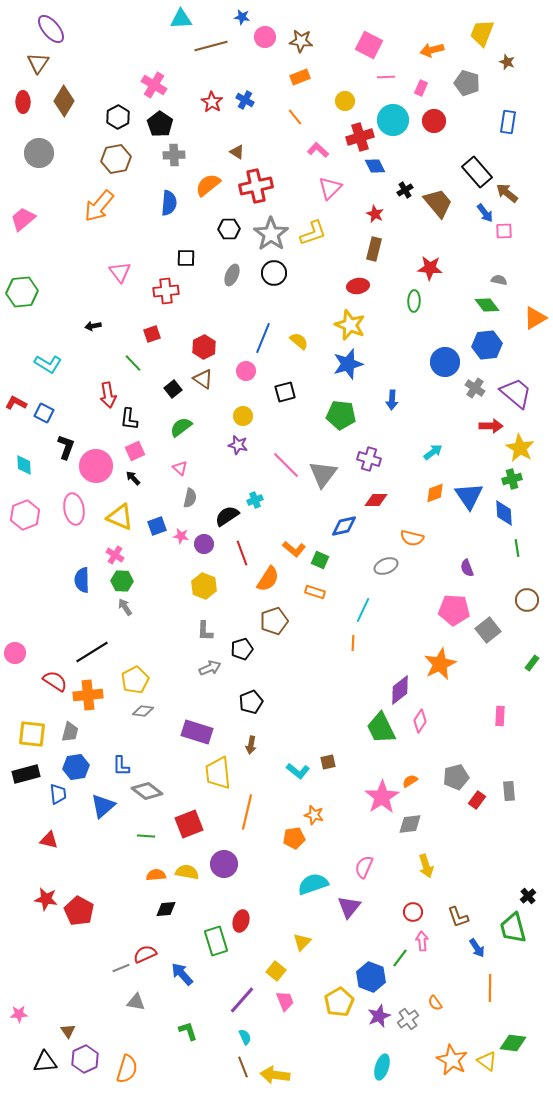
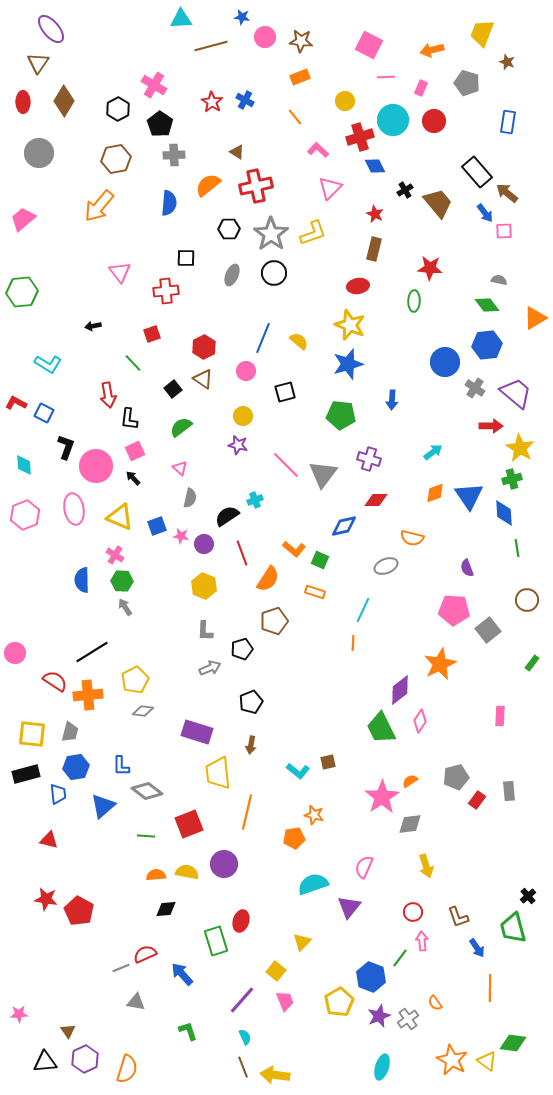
black hexagon at (118, 117): moved 8 px up
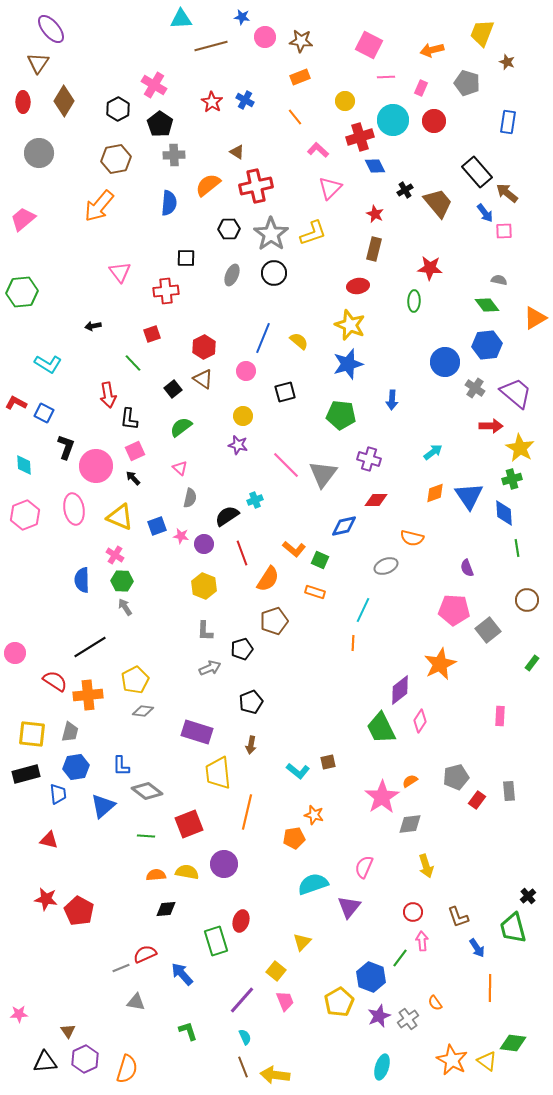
black line at (92, 652): moved 2 px left, 5 px up
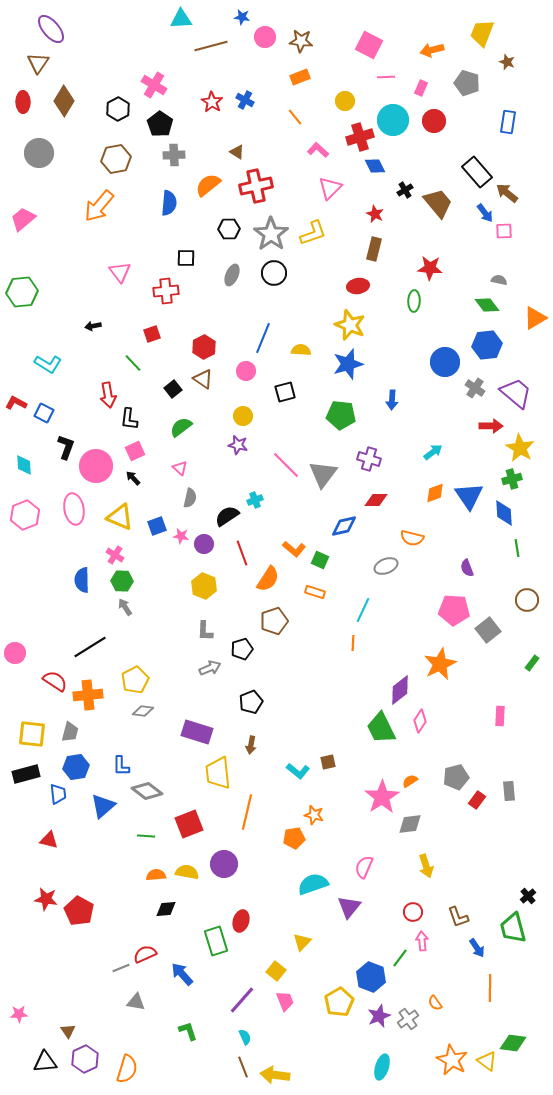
yellow semicircle at (299, 341): moved 2 px right, 9 px down; rotated 36 degrees counterclockwise
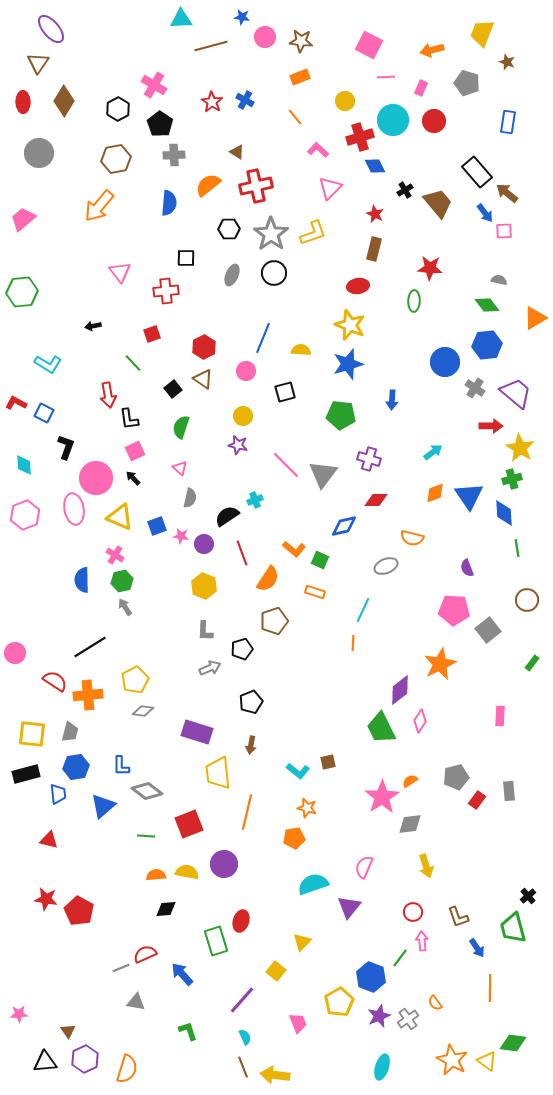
black L-shape at (129, 419): rotated 15 degrees counterclockwise
green semicircle at (181, 427): rotated 35 degrees counterclockwise
pink circle at (96, 466): moved 12 px down
green hexagon at (122, 581): rotated 15 degrees counterclockwise
orange star at (314, 815): moved 7 px left, 7 px up
pink trapezoid at (285, 1001): moved 13 px right, 22 px down
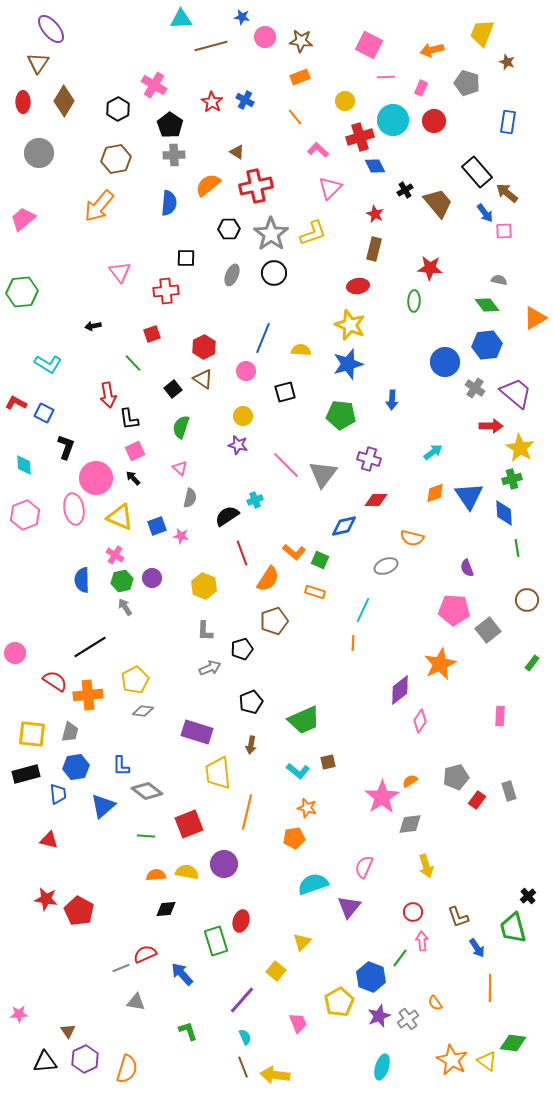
black pentagon at (160, 124): moved 10 px right, 1 px down
purple circle at (204, 544): moved 52 px left, 34 px down
orange L-shape at (294, 549): moved 3 px down
green trapezoid at (381, 728): moved 77 px left, 8 px up; rotated 88 degrees counterclockwise
gray rectangle at (509, 791): rotated 12 degrees counterclockwise
